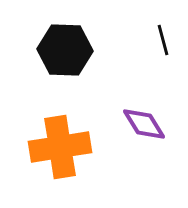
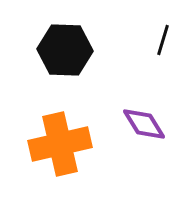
black line: rotated 32 degrees clockwise
orange cross: moved 3 px up; rotated 4 degrees counterclockwise
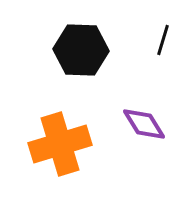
black hexagon: moved 16 px right
orange cross: rotated 4 degrees counterclockwise
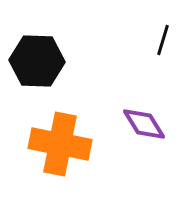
black hexagon: moved 44 px left, 11 px down
orange cross: rotated 28 degrees clockwise
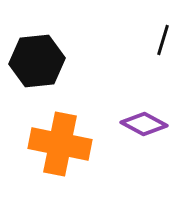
black hexagon: rotated 8 degrees counterclockwise
purple diamond: rotated 30 degrees counterclockwise
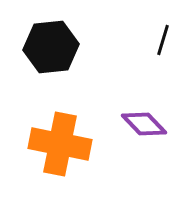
black hexagon: moved 14 px right, 14 px up
purple diamond: rotated 18 degrees clockwise
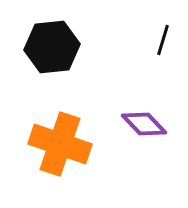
black hexagon: moved 1 px right
orange cross: rotated 8 degrees clockwise
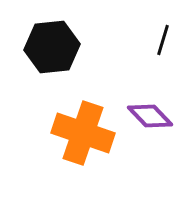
purple diamond: moved 6 px right, 8 px up
orange cross: moved 23 px right, 11 px up
